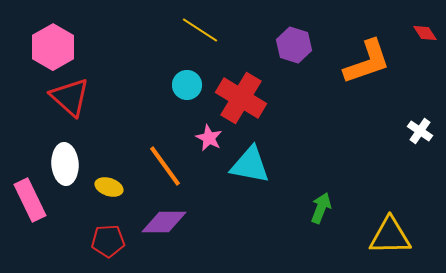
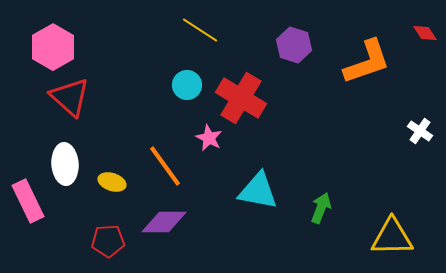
cyan triangle: moved 8 px right, 26 px down
yellow ellipse: moved 3 px right, 5 px up
pink rectangle: moved 2 px left, 1 px down
yellow triangle: moved 2 px right, 1 px down
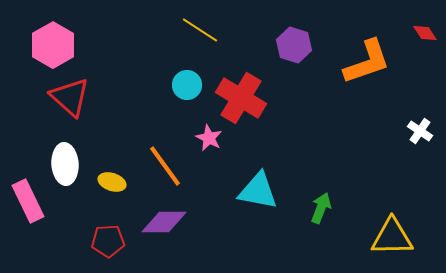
pink hexagon: moved 2 px up
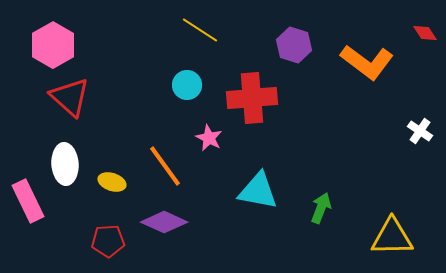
orange L-shape: rotated 56 degrees clockwise
red cross: moved 11 px right; rotated 36 degrees counterclockwise
purple diamond: rotated 24 degrees clockwise
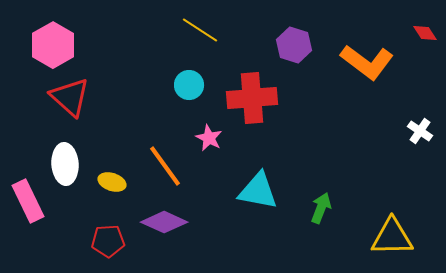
cyan circle: moved 2 px right
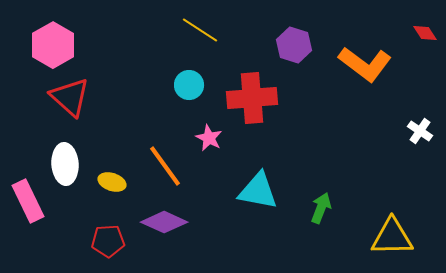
orange L-shape: moved 2 px left, 2 px down
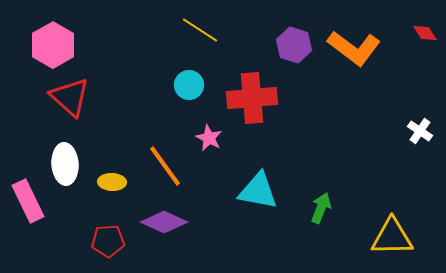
orange L-shape: moved 11 px left, 16 px up
yellow ellipse: rotated 16 degrees counterclockwise
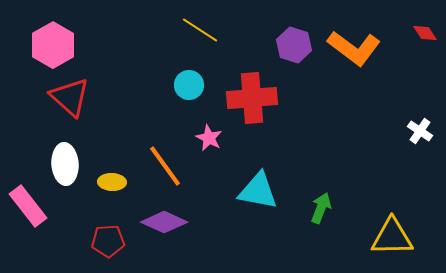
pink rectangle: moved 5 px down; rotated 12 degrees counterclockwise
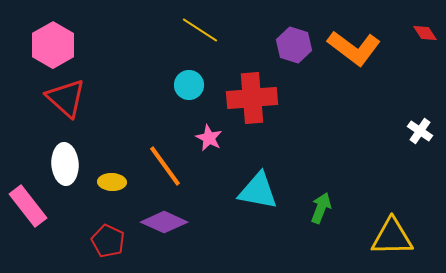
red triangle: moved 4 px left, 1 px down
red pentagon: rotated 28 degrees clockwise
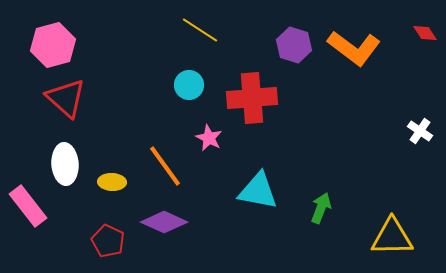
pink hexagon: rotated 15 degrees clockwise
